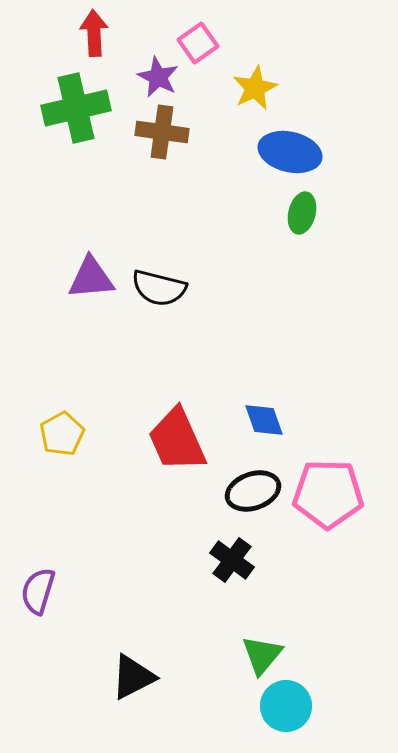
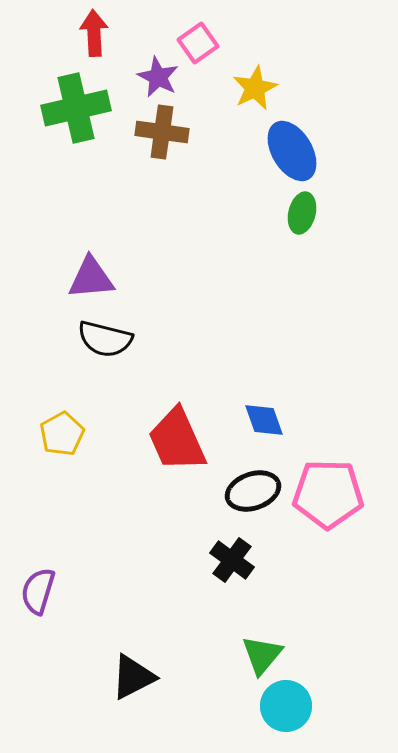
blue ellipse: moved 2 px right, 1 px up; rotated 46 degrees clockwise
black semicircle: moved 54 px left, 51 px down
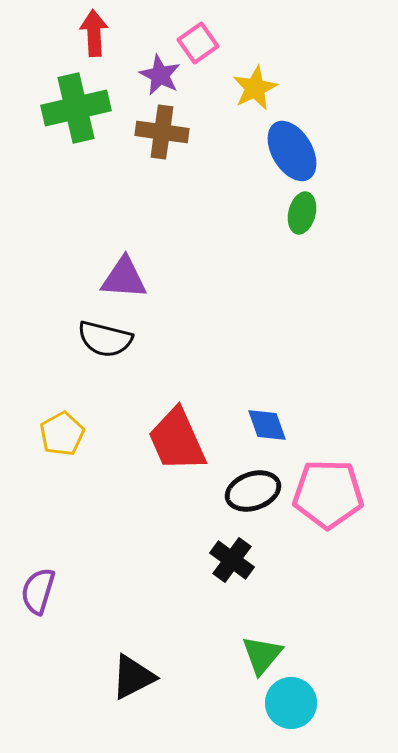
purple star: moved 2 px right, 2 px up
purple triangle: moved 33 px right; rotated 9 degrees clockwise
blue diamond: moved 3 px right, 5 px down
cyan circle: moved 5 px right, 3 px up
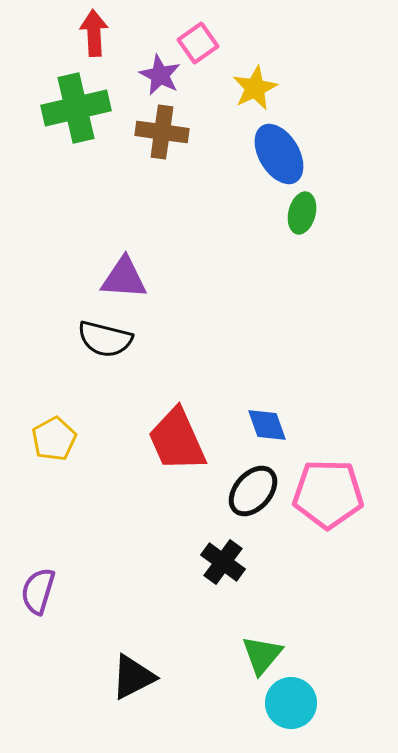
blue ellipse: moved 13 px left, 3 px down
yellow pentagon: moved 8 px left, 5 px down
black ellipse: rotated 30 degrees counterclockwise
black cross: moved 9 px left, 2 px down
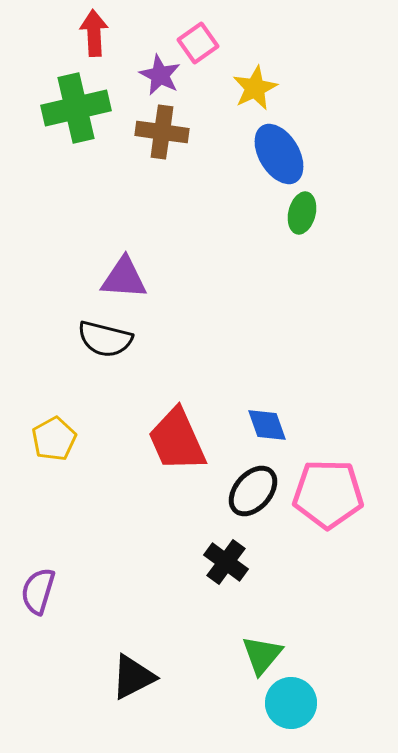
black cross: moved 3 px right
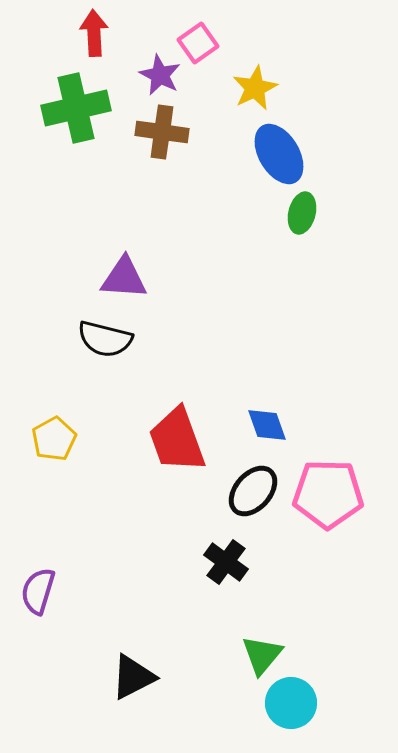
red trapezoid: rotated 4 degrees clockwise
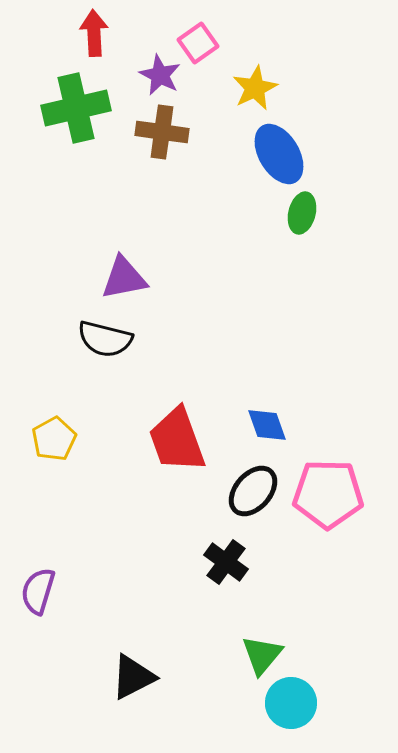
purple triangle: rotated 15 degrees counterclockwise
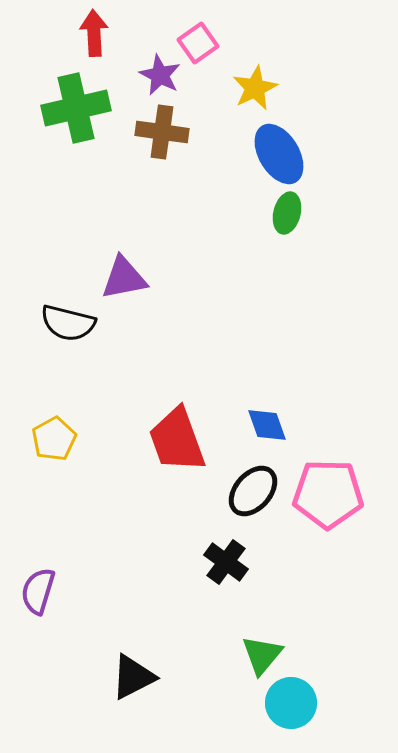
green ellipse: moved 15 px left
black semicircle: moved 37 px left, 16 px up
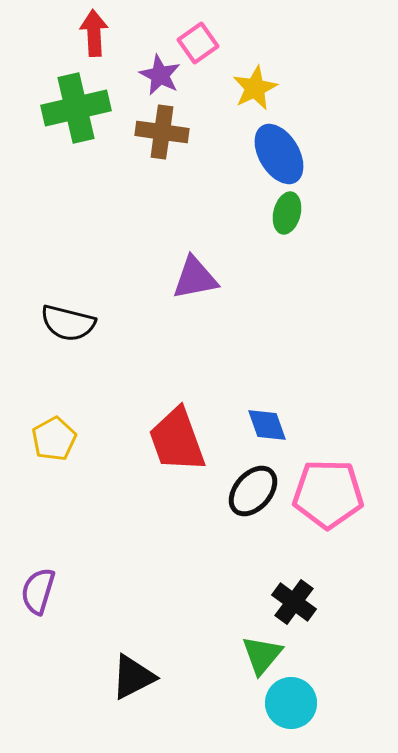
purple triangle: moved 71 px right
black cross: moved 68 px right, 40 px down
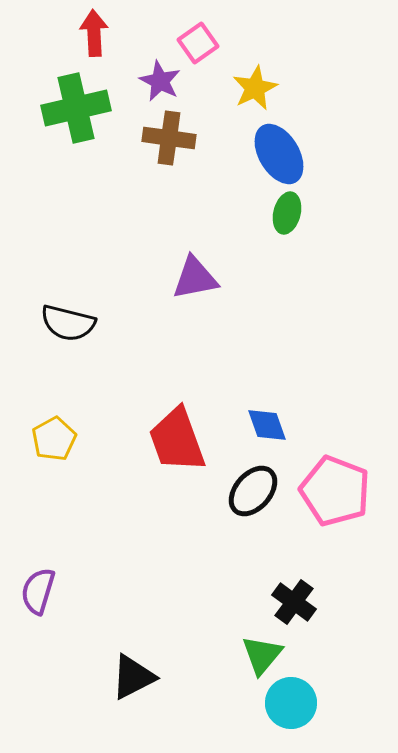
purple star: moved 6 px down
brown cross: moved 7 px right, 6 px down
pink pentagon: moved 7 px right, 3 px up; rotated 20 degrees clockwise
